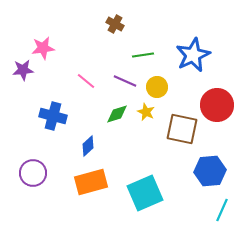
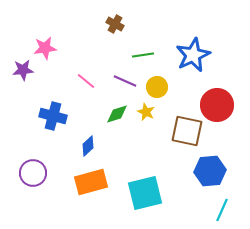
pink star: moved 2 px right
brown square: moved 5 px right, 2 px down
cyan square: rotated 9 degrees clockwise
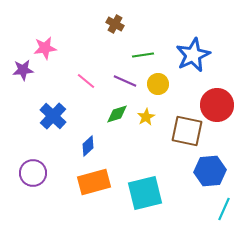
yellow circle: moved 1 px right, 3 px up
yellow star: moved 5 px down; rotated 18 degrees clockwise
blue cross: rotated 28 degrees clockwise
orange rectangle: moved 3 px right
cyan line: moved 2 px right, 1 px up
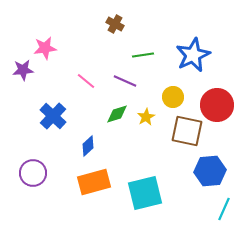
yellow circle: moved 15 px right, 13 px down
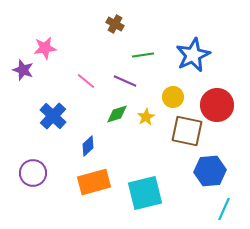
purple star: rotated 25 degrees clockwise
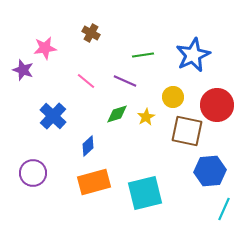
brown cross: moved 24 px left, 9 px down
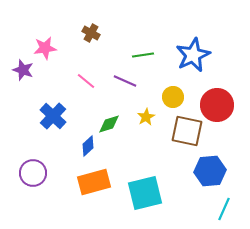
green diamond: moved 8 px left, 10 px down
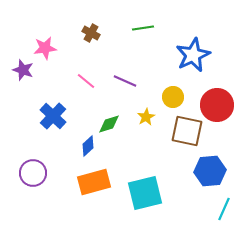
green line: moved 27 px up
